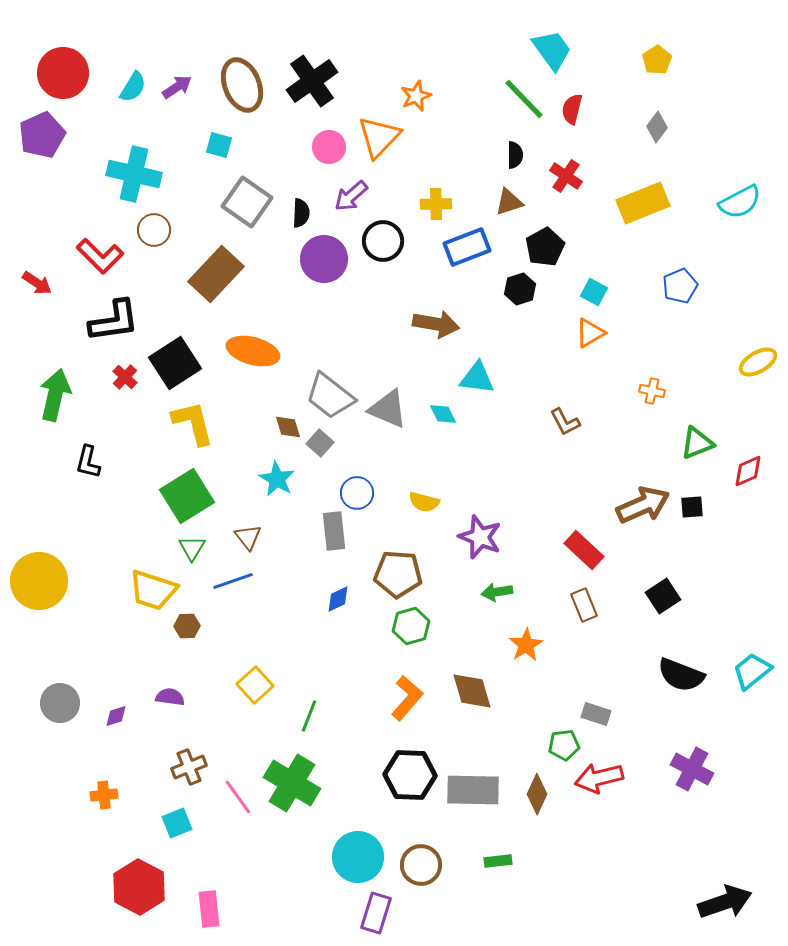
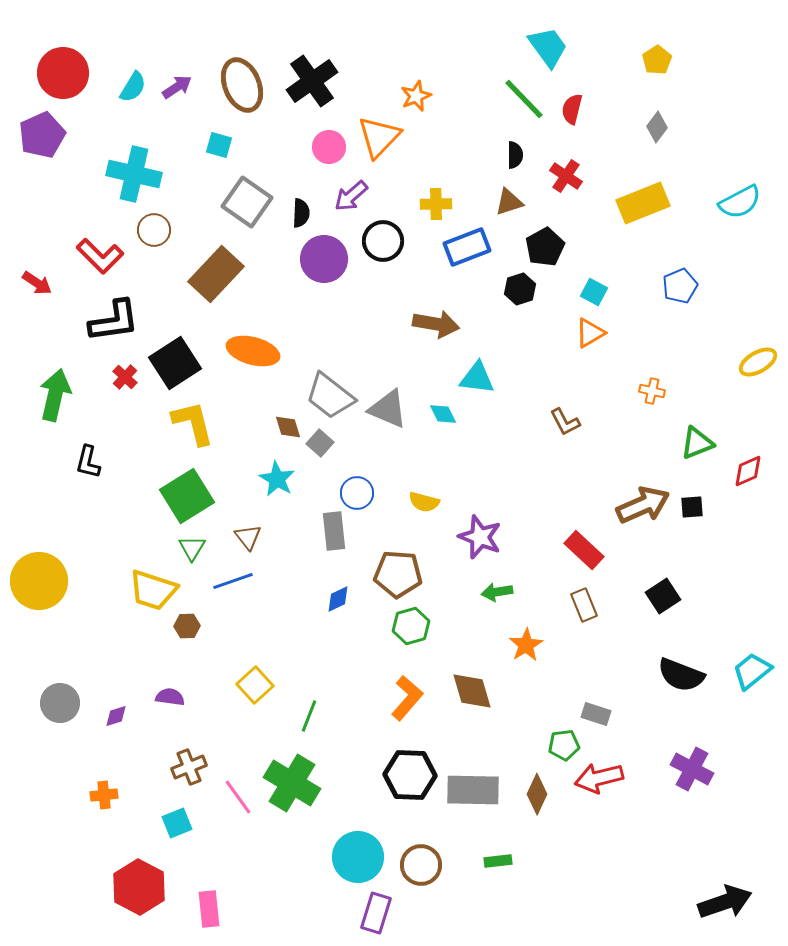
cyan trapezoid at (552, 50): moved 4 px left, 3 px up
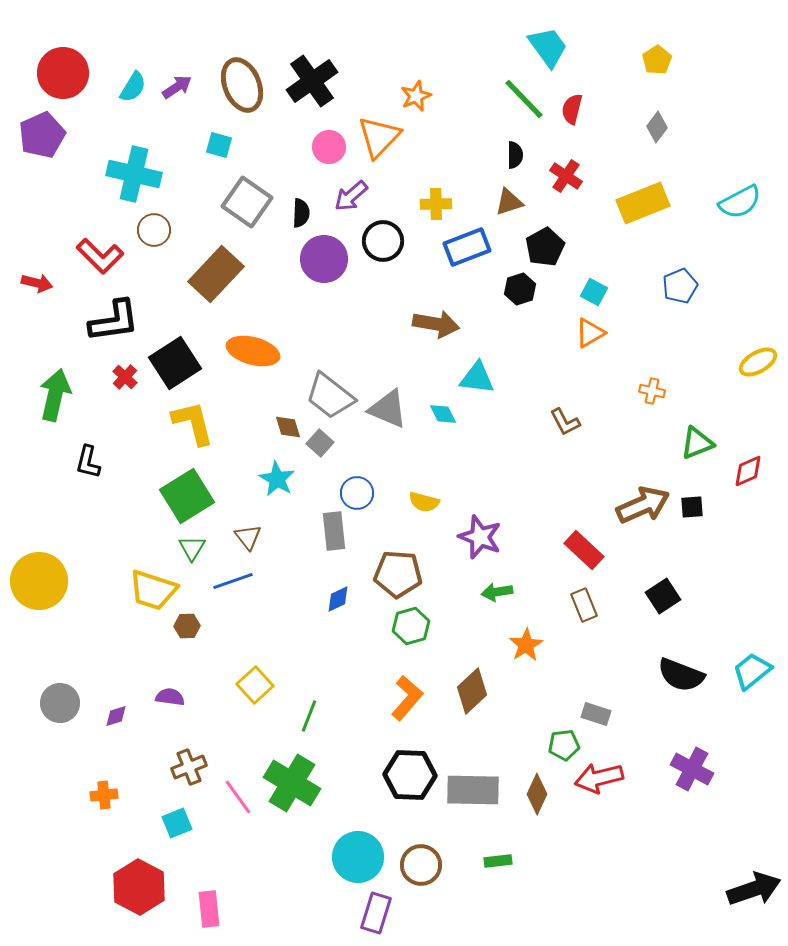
red arrow at (37, 283): rotated 20 degrees counterclockwise
brown diamond at (472, 691): rotated 63 degrees clockwise
black arrow at (725, 902): moved 29 px right, 13 px up
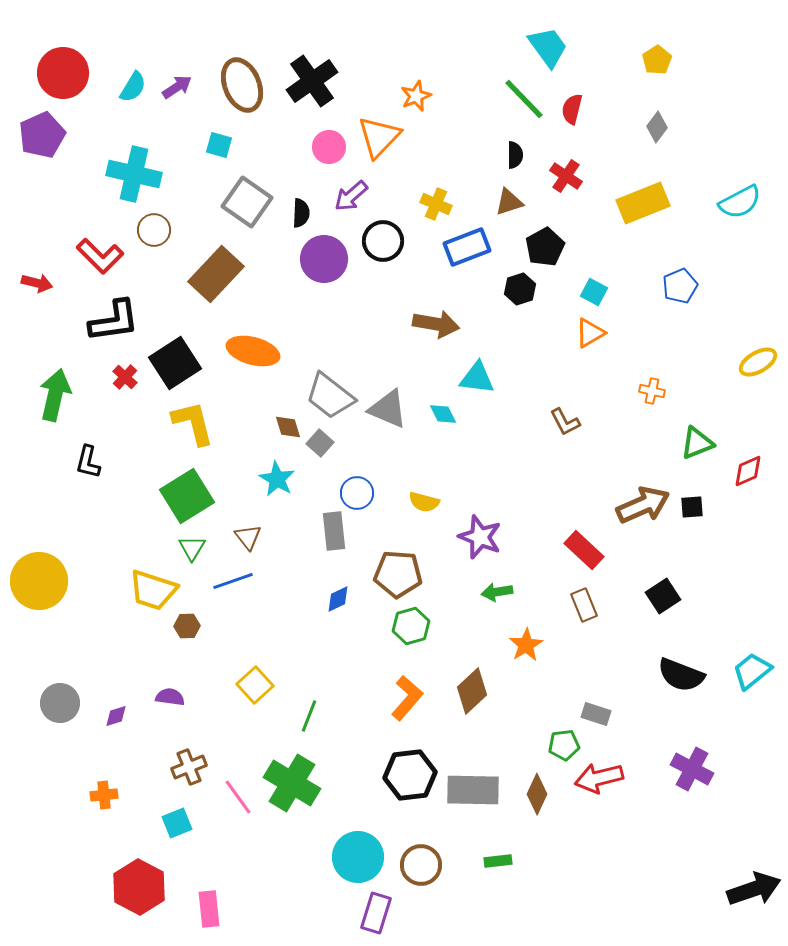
yellow cross at (436, 204): rotated 24 degrees clockwise
black hexagon at (410, 775): rotated 9 degrees counterclockwise
